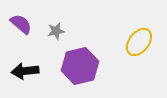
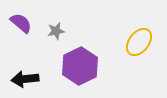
purple semicircle: moved 1 px up
purple hexagon: rotated 12 degrees counterclockwise
black arrow: moved 8 px down
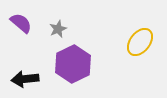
gray star: moved 2 px right, 2 px up; rotated 12 degrees counterclockwise
yellow ellipse: moved 1 px right
purple hexagon: moved 7 px left, 2 px up
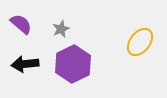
purple semicircle: moved 1 px down
gray star: moved 3 px right
black arrow: moved 15 px up
